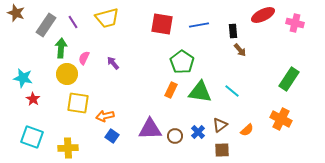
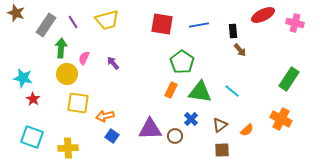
yellow trapezoid: moved 2 px down
blue cross: moved 7 px left, 13 px up
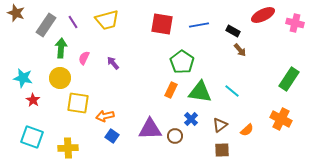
black rectangle: rotated 56 degrees counterclockwise
yellow circle: moved 7 px left, 4 px down
red star: moved 1 px down
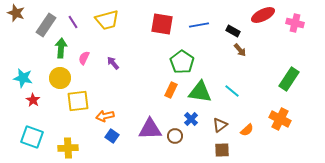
yellow square: moved 2 px up; rotated 15 degrees counterclockwise
orange cross: moved 1 px left
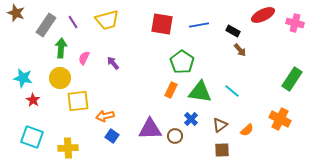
green rectangle: moved 3 px right
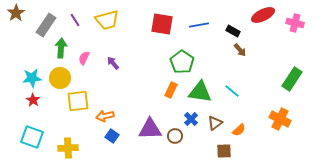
brown star: rotated 18 degrees clockwise
purple line: moved 2 px right, 2 px up
cyan star: moved 9 px right; rotated 18 degrees counterclockwise
brown triangle: moved 5 px left, 2 px up
orange semicircle: moved 8 px left
brown square: moved 2 px right, 1 px down
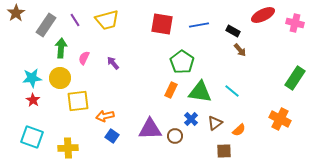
green rectangle: moved 3 px right, 1 px up
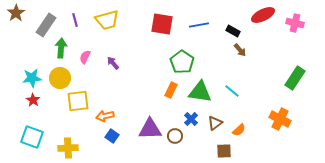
purple line: rotated 16 degrees clockwise
pink semicircle: moved 1 px right, 1 px up
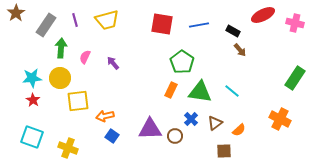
yellow cross: rotated 24 degrees clockwise
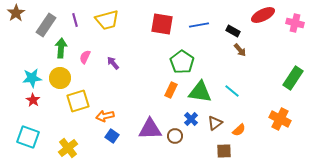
green rectangle: moved 2 px left
yellow square: rotated 10 degrees counterclockwise
cyan square: moved 4 px left
yellow cross: rotated 30 degrees clockwise
